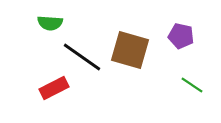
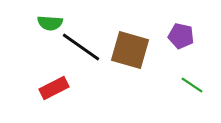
black line: moved 1 px left, 10 px up
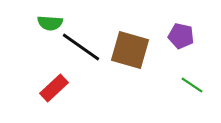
red rectangle: rotated 16 degrees counterclockwise
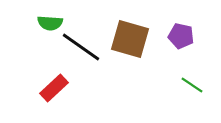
brown square: moved 11 px up
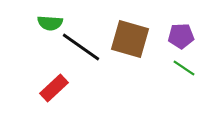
purple pentagon: rotated 15 degrees counterclockwise
green line: moved 8 px left, 17 px up
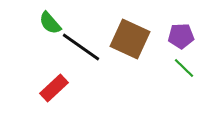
green semicircle: rotated 45 degrees clockwise
brown square: rotated 9 degrees clockwise
green line: rotated 10 degrees clockwise
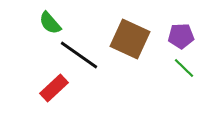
black line: moved 2 px left, 8 px down
